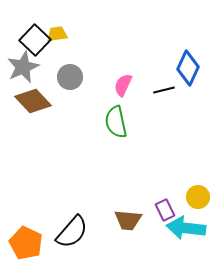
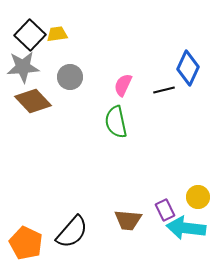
black square: moved 5 px left, 5 px up
gray star: rotated 20 degrees clockwise
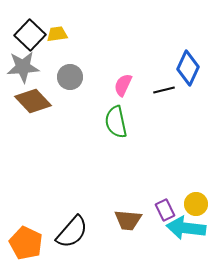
yellow circle: moved 2 px left, 7 px down
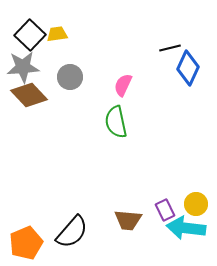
black line: moved 6 px right, 42 px up
brown diamond: moved 4 px left, 6 px up
orange pentagon: rotated 24 degrees clockwise
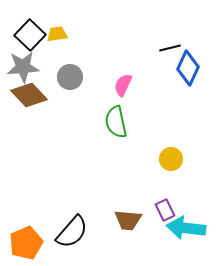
yellow circle: moved 25 px left, 45 px up
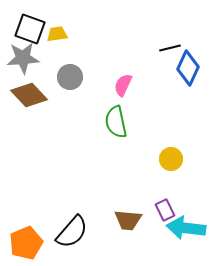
black square: moved 6 px up; rotated 24 degrees counterclockwise
gray star: moved 9 px up
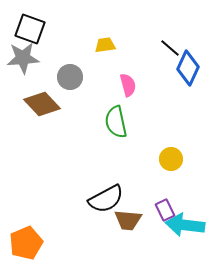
yellow trapezoid: moved 48 px right, 11 px down
black line: rotated 55 degrees clockwise
pink semicircle: moved 5 px right; rotated 140 degrees clockwise
brown diamond: moved 13 px right, 9 px down
cyan arrow: moved 1 px left, 3 px up
black semicircle: moved 34 px right, 33 px up; rotated 21 degrees clockwise
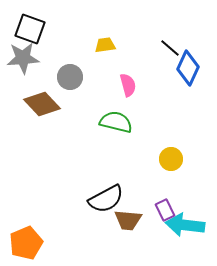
green semicircle: rotated 116 degrees clockwise
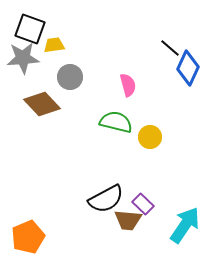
yellow trapezoid: moved 51 px left
yellow circle: moved 21 px left, 22 px up
purple rectangle: moved 22 px left, 6 px up; rotated 20 degrees counterclockwise
cyan arrow: rotated 117 degrees clockwise
orange pentagon: moved 2 px right, 6 px up
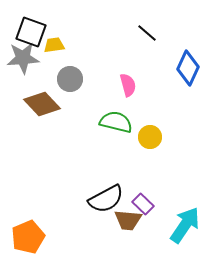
black square: moved 1 px right, 3 px down
black line: moved 23 px left, 15 px up
gray circle: moved 2 px down
